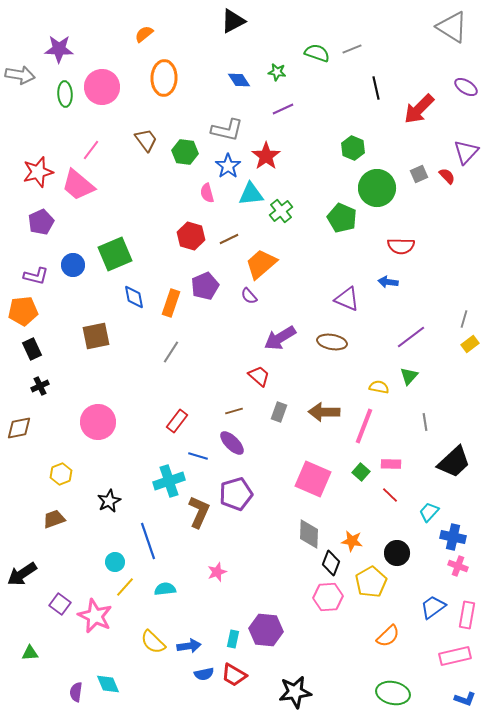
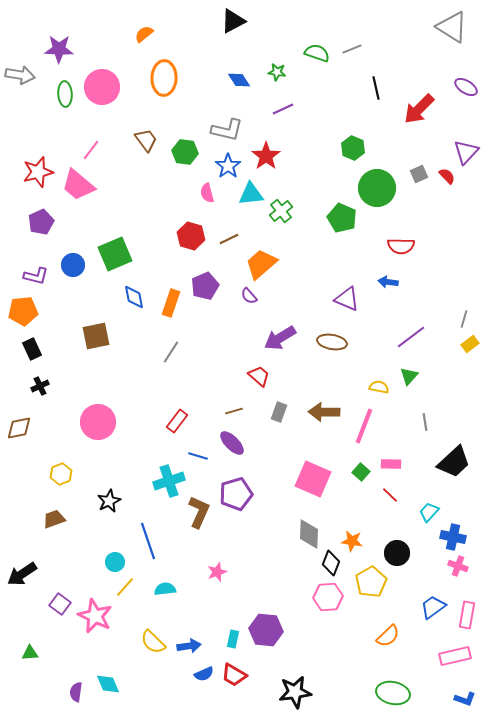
blue semicircle at (204, 674): rotated 12 degrees counterclockwise
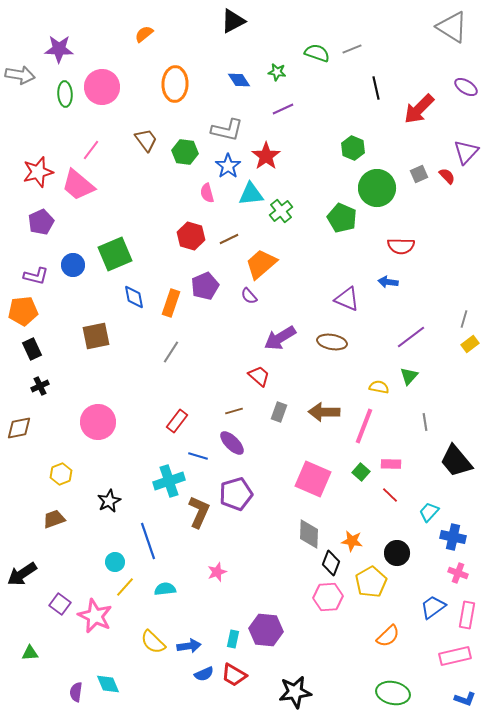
orange ellipse at (164, 78): moved 11 px right, 6 px down
black trapezoid at (454, 462): moved 2 px right, 1 px up; rotated 93 degrees clockwise
pink cross at (458, 566): moved 7 px down
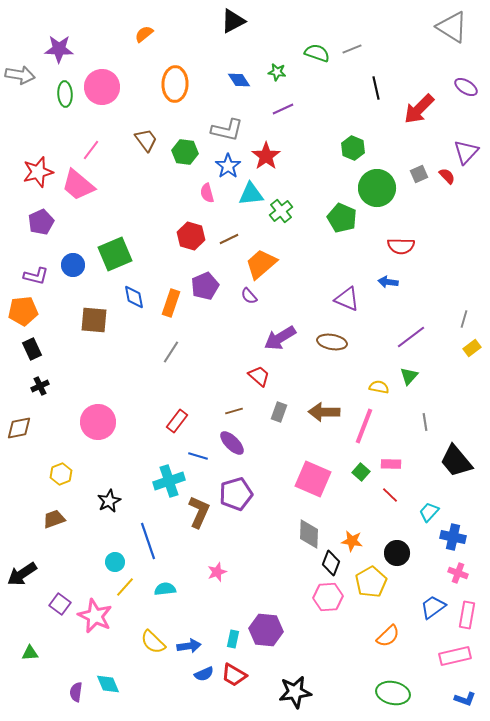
brown square at (96, 336): moved 2 px left, 16 px up; rotated 16 degrees clockwise
yellow rectangle at (470, 344): moved 2 px right, 4 px down
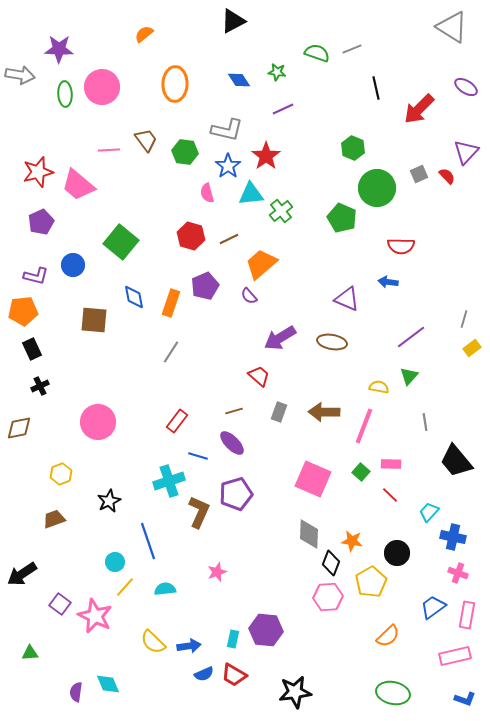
pink line at (91, 150): moved 18 px right; rotated 50 degrees clockwise
green square at (115, 254): moved 6 px right, 12 px up; rotated 28 degrees counterclockwise
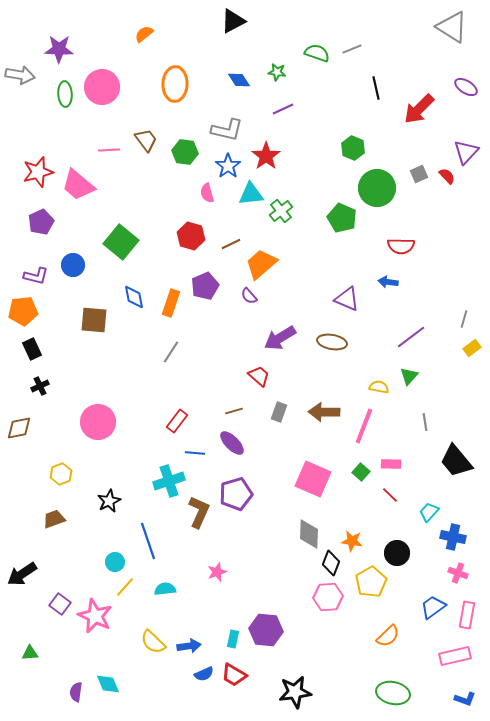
brown line at (229, 239): moved 2 px right, 5 px down
blue line at (198, 456): moved 3 px left, 3 px up; rotated 12 degrees counterclockwise
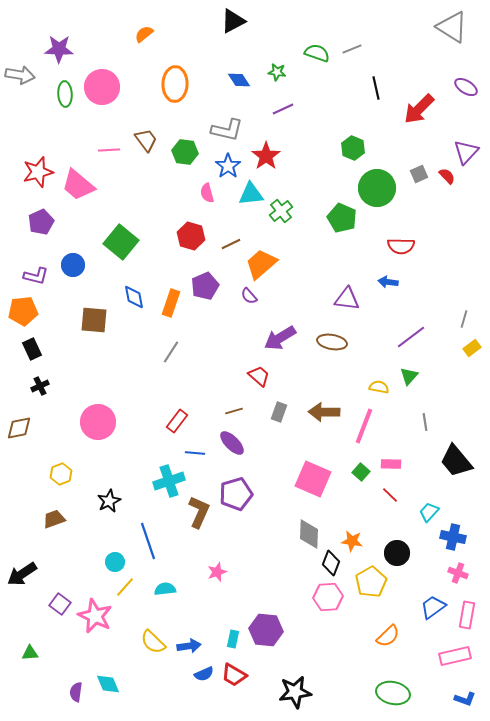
purple triangle at (347, 299): rotated 16 degrees counterclockwise
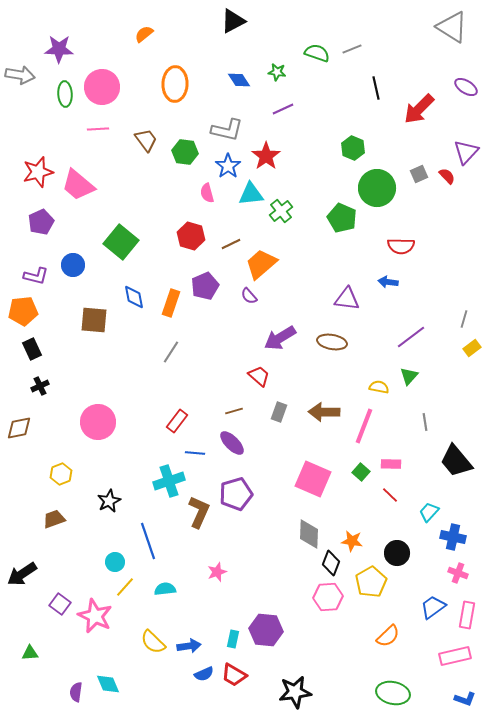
pink line at (109, 150): moved 11 px left, 21 px up
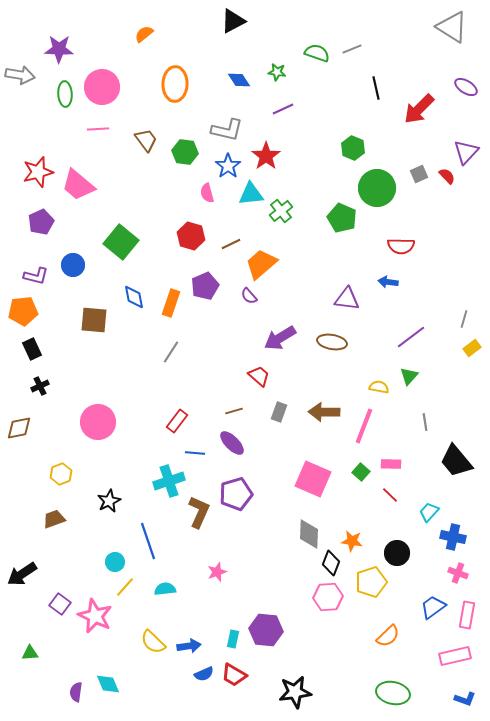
yellow pentagon at (371, 582): rotated 12 degrees clockwise
